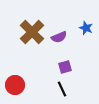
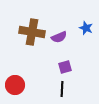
brown cross: rotated 35 degrees counterclockwise
black line: rotated 28 degrees clockwise
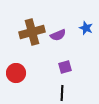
brown cross: rotated 25 degrees counterclockwise
purple semicircle: moved 1 px left, 2 px up
red circle: moved 1 px right, 12 px up
black line: moved 4 px down
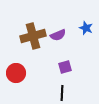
brown cross: moved 1 px right, 4 px down
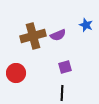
blue star: moved 3 px up
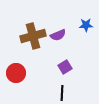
blue star: rotated 24 degrees counterclockwise
purple square: rotated 16 degrees counterclockwise
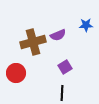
brown cross: moved 6 px down
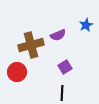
blue star: rotated 24 degrees counterclockwise
brown cross: moved 2 px left, 3 px down
red circle: moved 1 px right, 1 px up
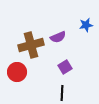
blue star: rotated 16 degrees clockwise
purple semicircle: moved 2 px down
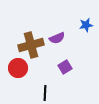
purple semicircle: moved 1 px left, 1 px down
red circle: moved 1 px right, 4 px up
black line: moved 17 px left
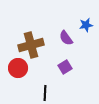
purple semicircle: moved 9 px right; rotated 77 degrees clockwise
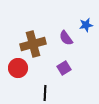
brown cross: moved 2 px right, 1 px up
purple square: moved 1 px left, 1 px down
